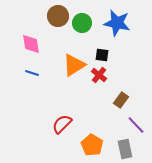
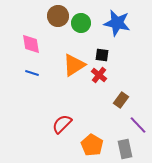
green circle: moved 1 px left
purple line: moved 2 px right
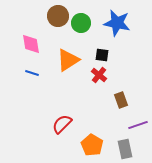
orange triangle: moved 6 px left, 5 px up
brown rectangle: rotated 56 degrees counterclockwise
purple line: rotated 66 degrees counterclockwise
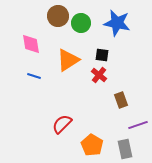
blue line: moved 2 px right, 3 px down
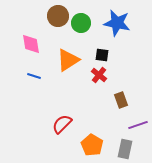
gray rectangle: rotated 24 degrees clockwise
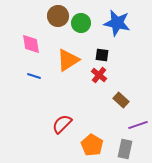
brown rectangle: rotated 28 degrees counterclockwise
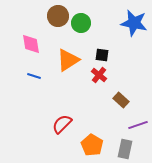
blue star: moved 17 px right
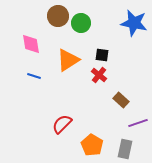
purple line: moved 2 px up
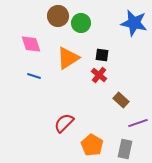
pink diamond: rotated 10 degrees counterclockwise
orange triangle: moved 2 px up
red semicircle: moved 2 px right, 1 px up
